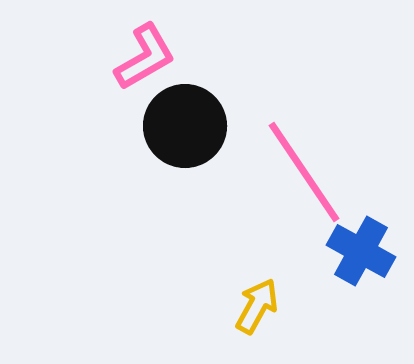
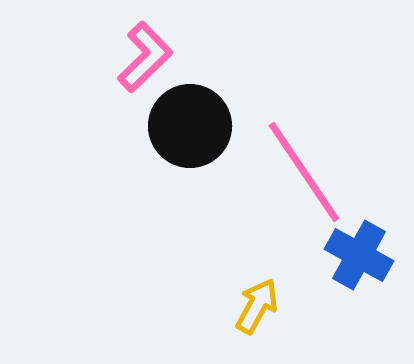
pink L-shape: rotated 14 degrees counterclockwise
black circle: moved 5 px right
blue cross: moved 2 px left, 4 px down
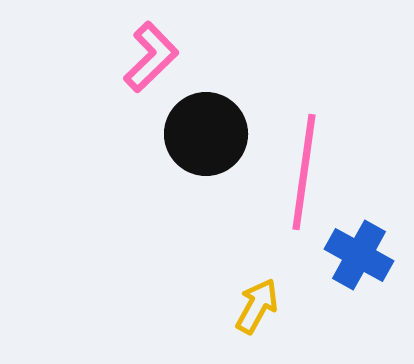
pink L-shape: moved 6 px right
black circle: moved 16 px right, 8 px down
pink line: rotated 42 degrees clockwise
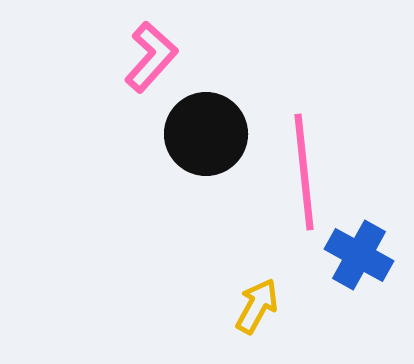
pink L-shape: rotated 4 degrees counterclockwise
pink line: rotated 14 degrees counterclockwise
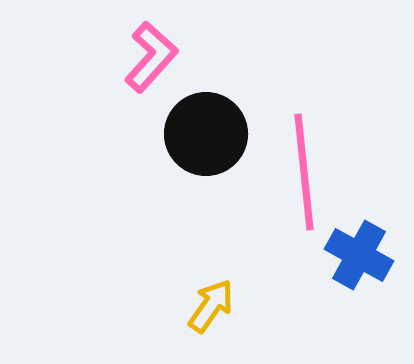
yellow arrow: moved 46 px left; rotated 6 degrees clockwise
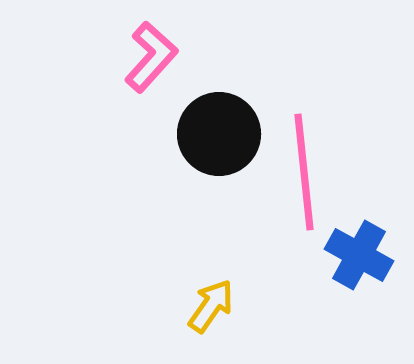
black circle: moved 13 px right
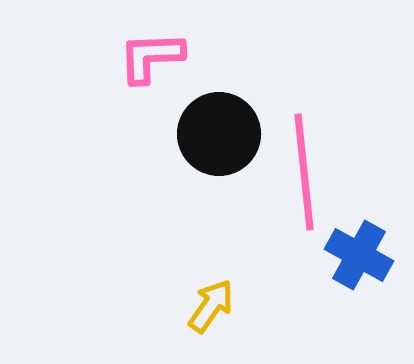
pink L-shape: rotated 134 degrees counterclockwise
